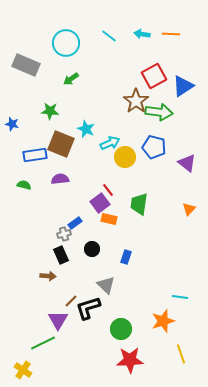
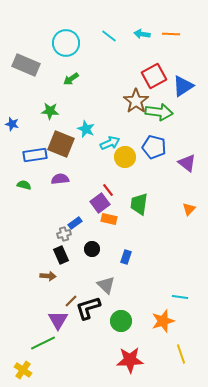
green circle at (121, 329): moved 8 px up
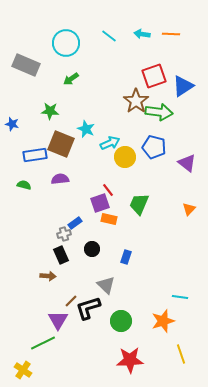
red square at (154, 76): rotated 10 degrees clockwise
purple square at (100, 203): rotated 18 degrees clockwise
green trapezoid at (139, 204): rotated 15 degrees clockwise
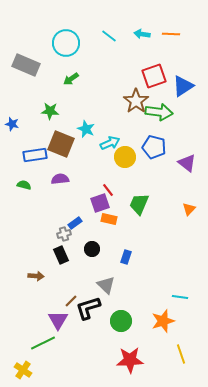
brown arrow at (48, 276): moved 12 px left
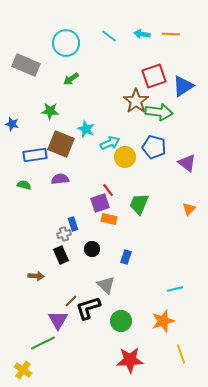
blue rectangle at (75, 223): moved 2 px left, 1 px down; rotated 72 degrees counterclockwise
cyan line at (180, 297): moved 5 px left, 8 px up; rotated 21 degrees counterclockwise
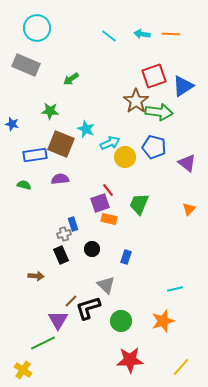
cyan circle at (66, 43): moved 29 px left, 15 px up
yellow line at (181, 354): moved 13 px down; rotated 60 degrees clockwise
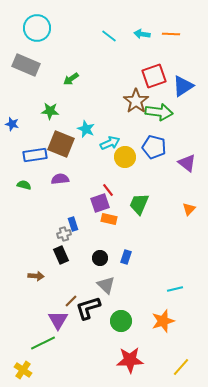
black circle at (92, 249): moved 8 px right, 9 px down
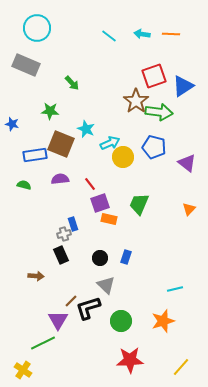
green arrow at (71, 79): moved 1 px right, 4 px down; rotated 98 degrees counterclockwise
yellow circle at (125, 157): moved 2 px left
red line at (108, 190): moved 18 px left, 6 px up
